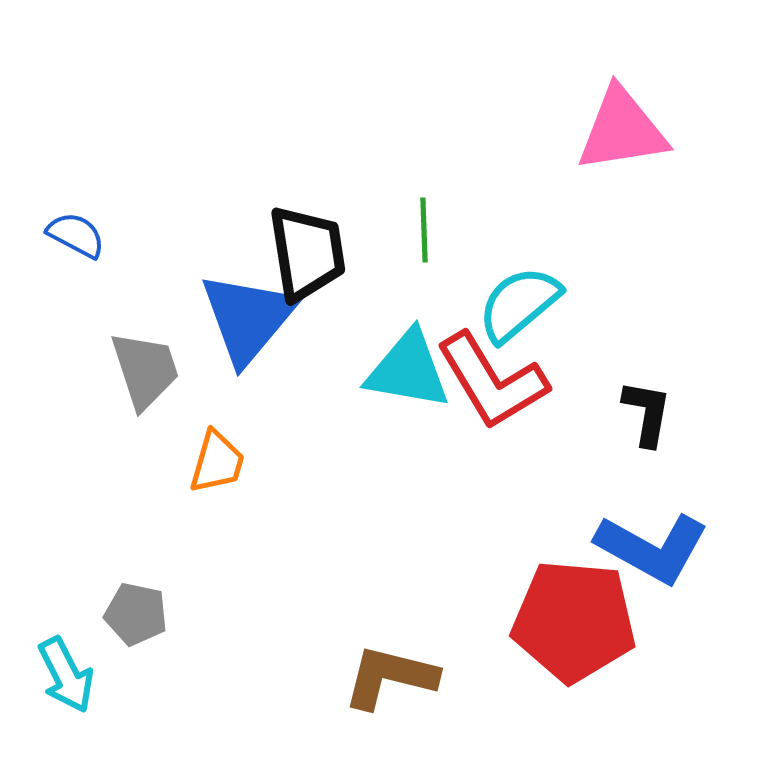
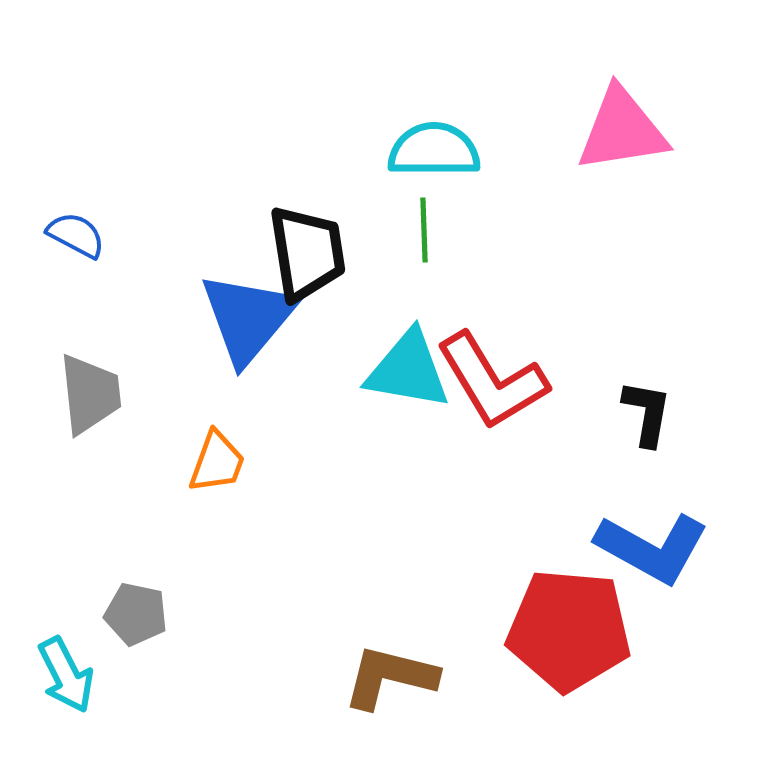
cyan semicircle: moved 85 px left, 154 px up; rotated 40 degrees clockwise
gray trapezoid: moved 55 px left, 24 px down; rotated 12 degrees clockwise
orange trapezoid: rotated 4 degrees clockwise
red pentagon: moved 5 px left, 9 px down
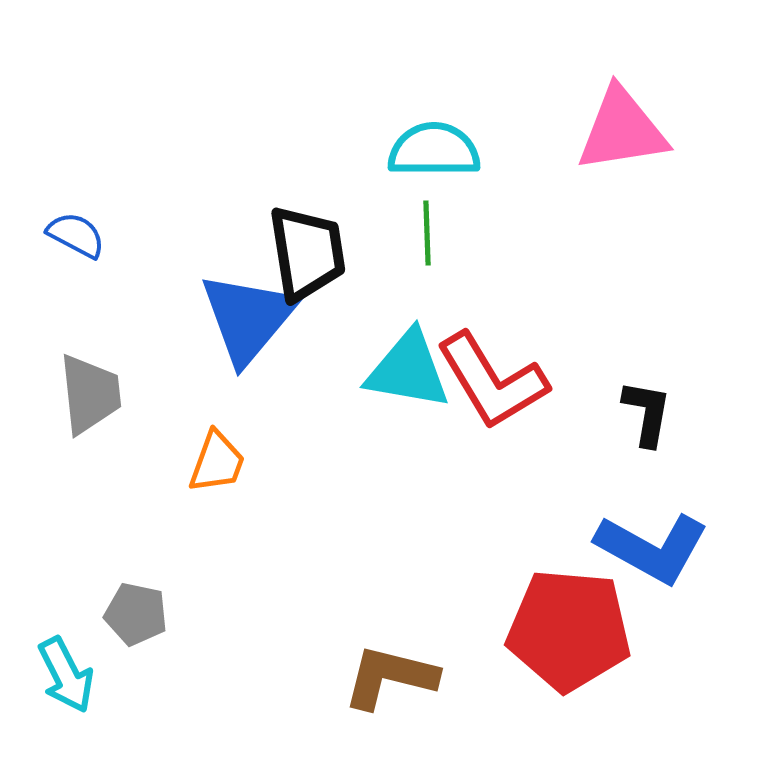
green line: moved 3 px right, 3 px down
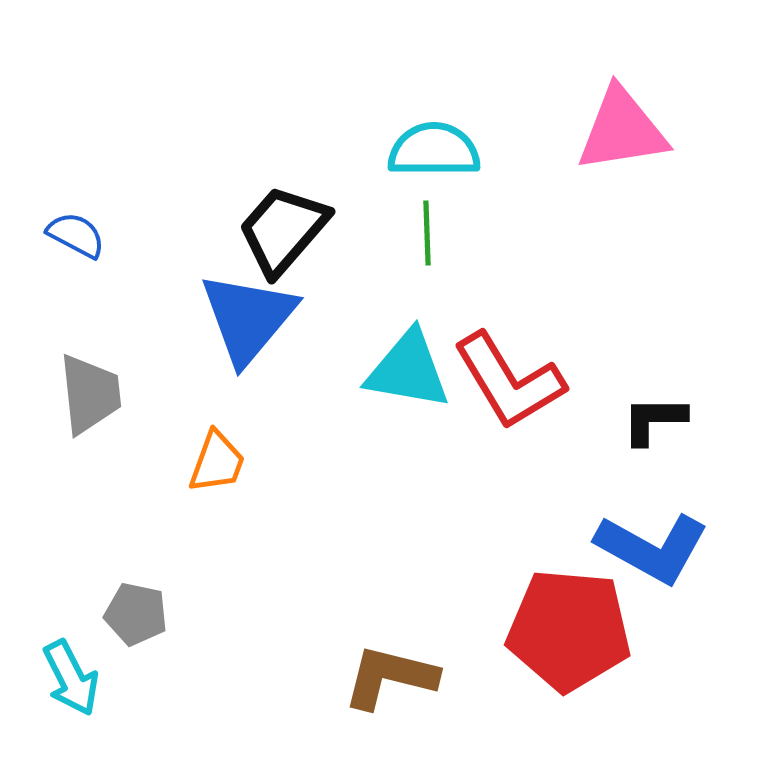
black trapezoid: moved 24 px left, 23 px up; rotated 130 degrees counterclockwise
red L-shape: moved 17 px right
black L-shape: moved 7 px right, 7 px down; rotated 100 degrees counterclockwise
cyan arrow: moved 5 px right, 3 px down
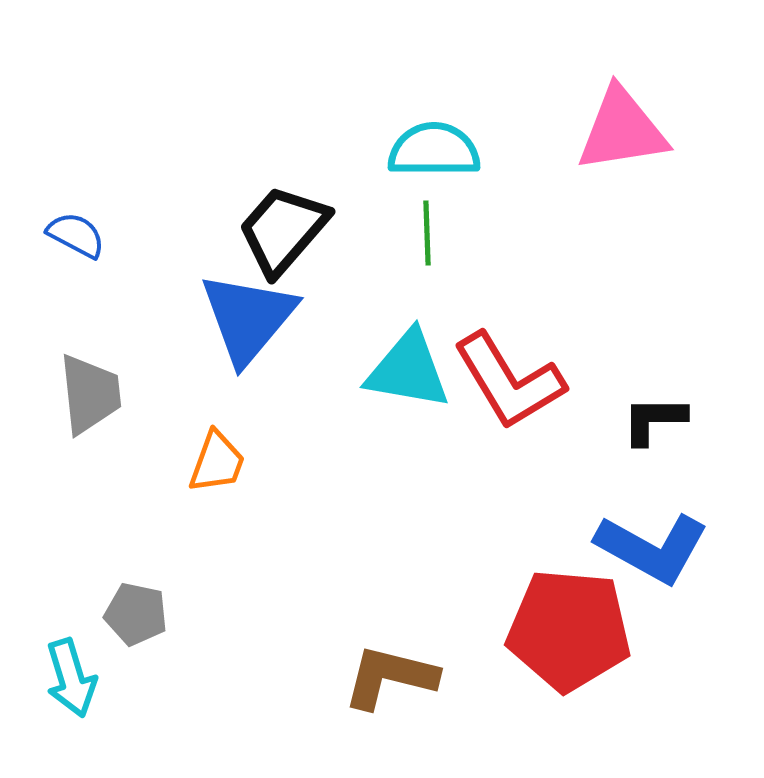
cyan arrow: rotated 10 degrees clockwise
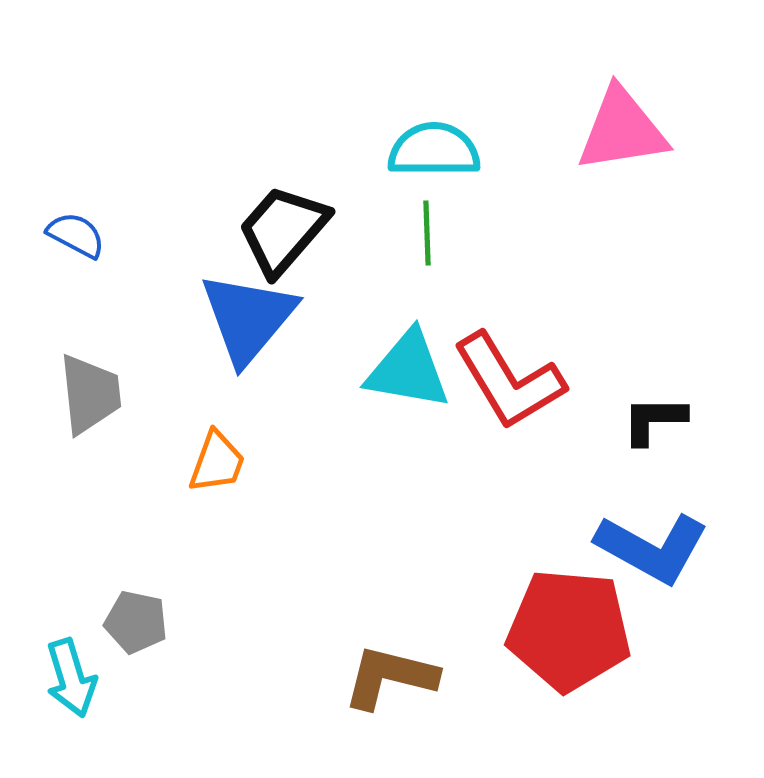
gray pentagon: moved 8 px down
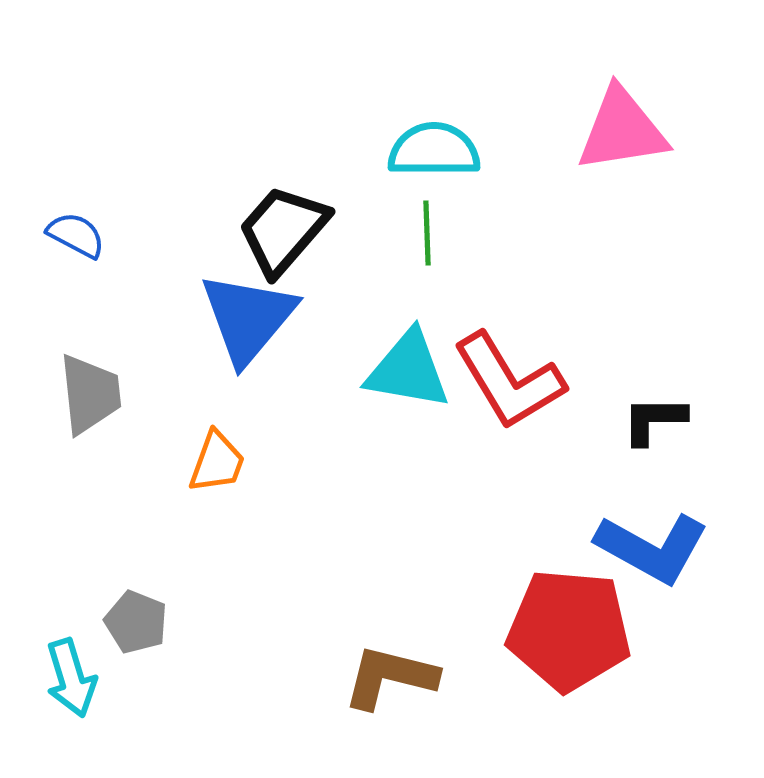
gray pentagon: rotated 10 degrees clockwise
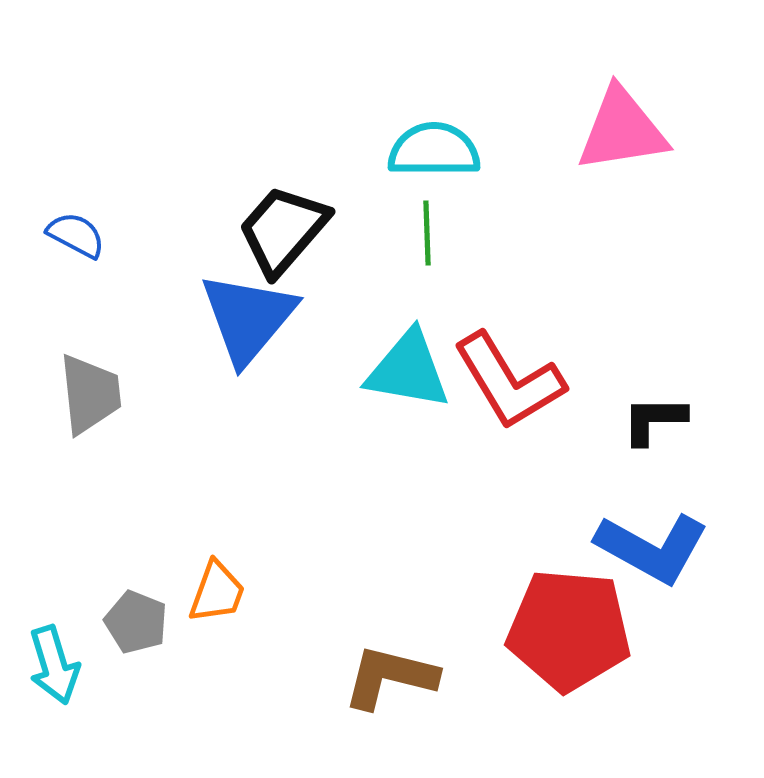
orange trapezoid: moved 130 px down
cyan arrow: moved 17 px left, 13 px up
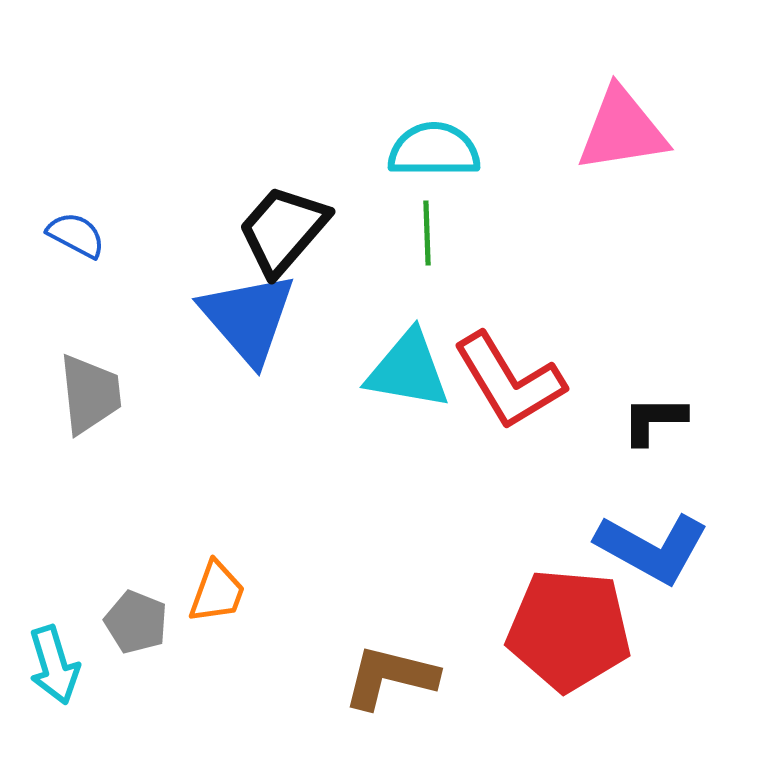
blue triangle: rotated 21 degrees counterclockwise
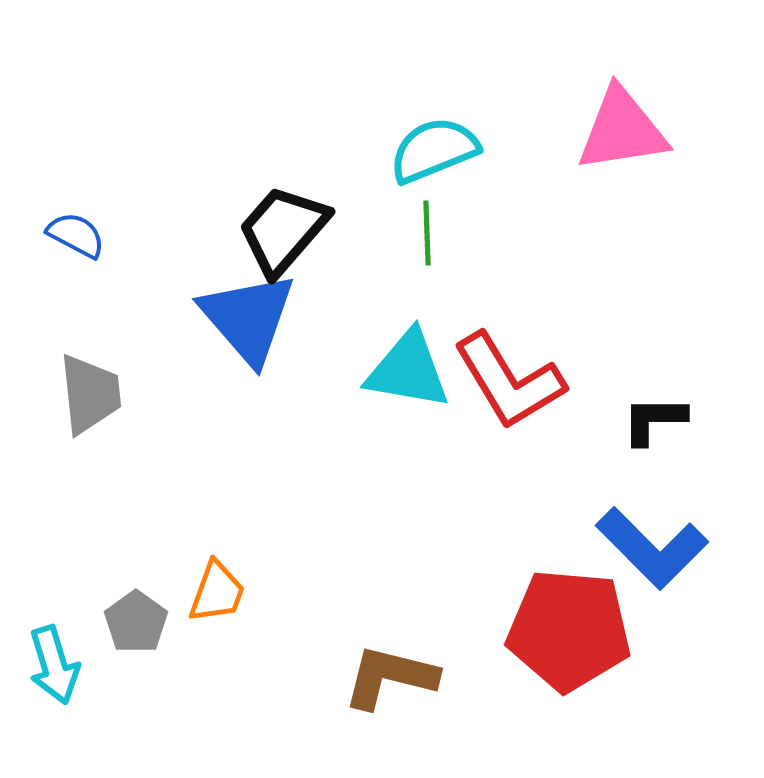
cyan semicircle: rotated 22 degrees counterclockwise
blue L-shape: rotated 16 degrees clockwise
gray pentagon: rotated 14 degrees clockwise
